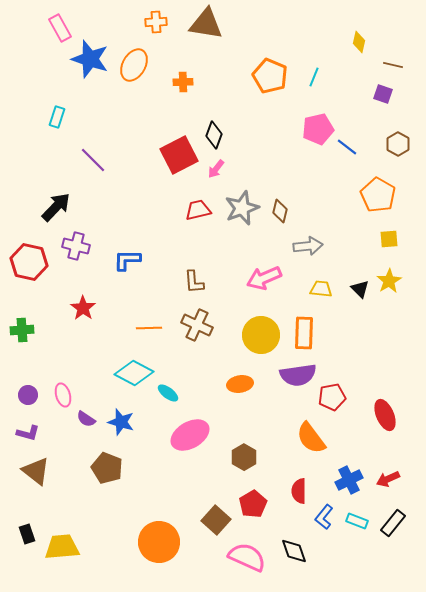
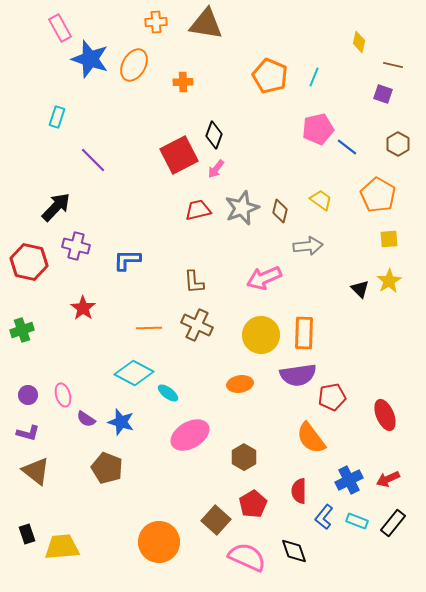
yellow trapezoid at (321, 289): moved 89 px up; rotated 30 degrees clockwise
green cross at (22, 330): rotated 15 degrees counterclockwise
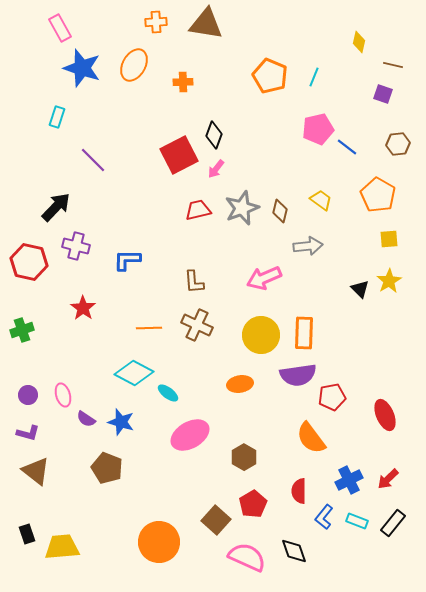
blue star at (90, 59): moved 8 px left, 9 px down
brown hexagon at (398, 144): rotated 25 degrees clockwise
red arrow at (388, 479): rotated 20 degrees counterclockwise
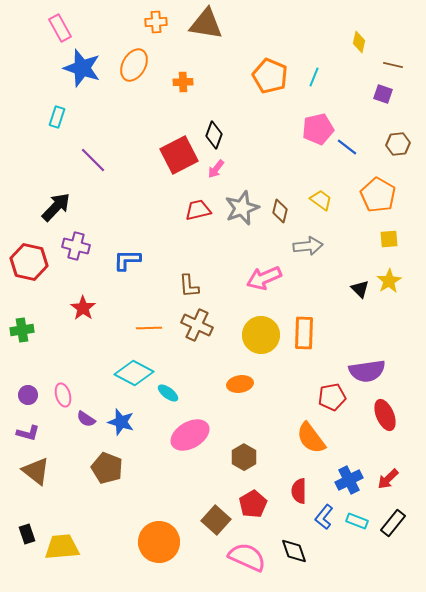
brown L-shape at (194, 282): moved 5 px left, 4 px down
green cross at (22, 330): rotated 10 degrees clockwise
purple semicircle at (298, 375): moved 69 px right, 4 px up
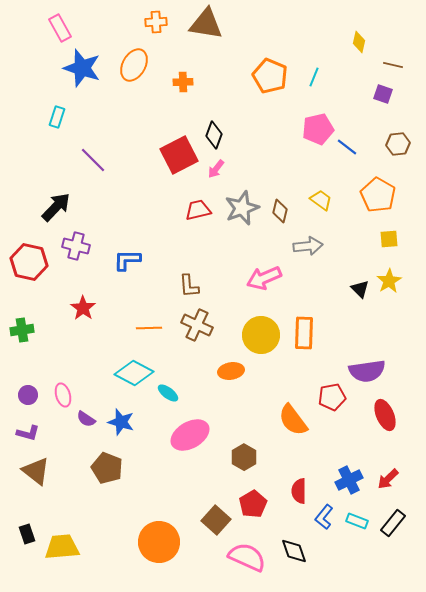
orange ellipse at (240, 384): moved 9 px left, 13 px up
orange semicircle at (311, 438): moved 18 px left, 18 px up
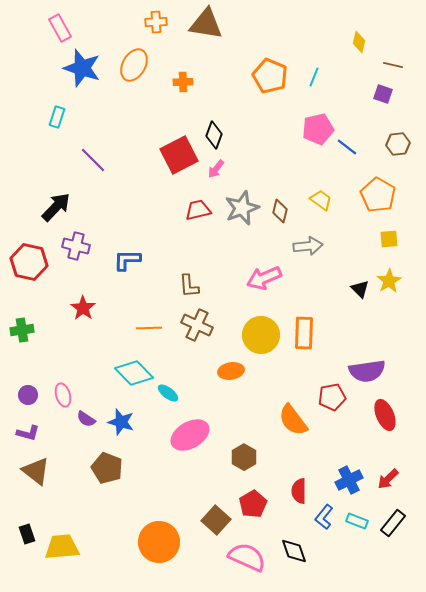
cyan diamond at (134, 373): rotated 18 degrees clockwise
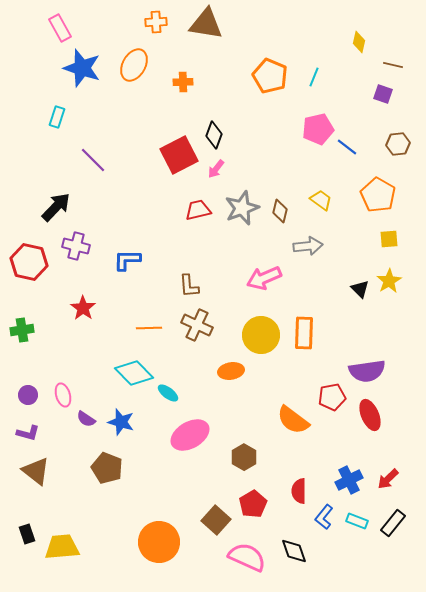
red ellipse at (385, 415): moved 15 px left
orange semicircle at (293, 420): rotated 16 degrees counterclockwise
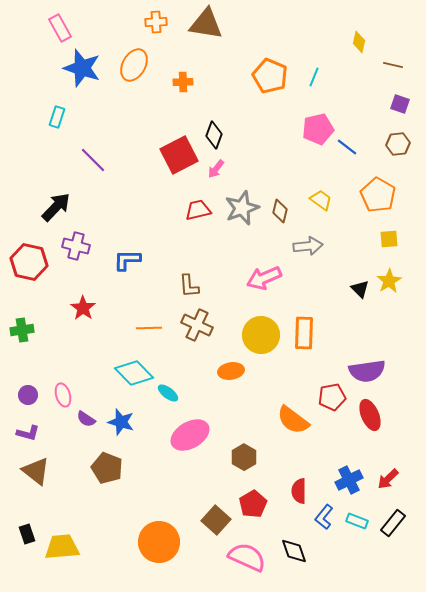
purple square at (383, 94): moved 17 px right, 10 px down
